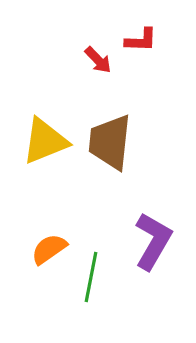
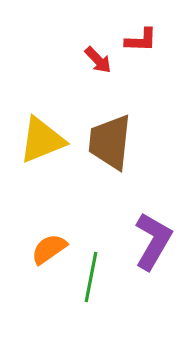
yellow triangle: moved 3 px left, 1 px up
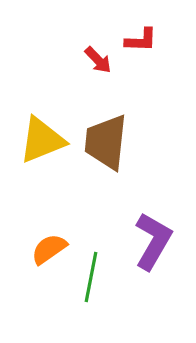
brown trapezoid: moved 4 px left
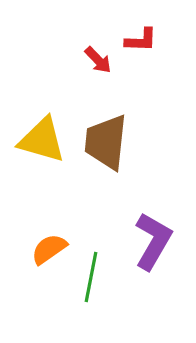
yellow triangle: rotated 38 degrees clockwise
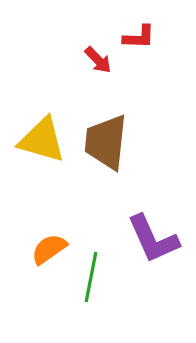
red L-shape: moved 2 px left, 3 px up
purple L-shape: moved 2 px up; rotated 126 degrees clockwise
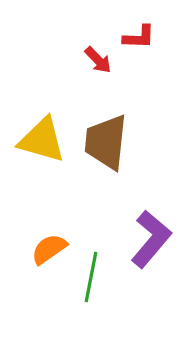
purple L-shape: moved 2 px left; rotated 116 degrees counterclockwise
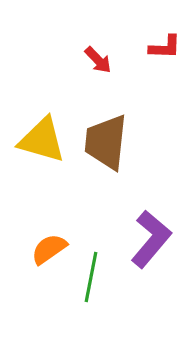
red L-shape: moved 26 px right, 10 px down
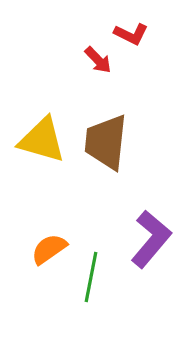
red L-shape: moved 34 px left, 13 px up; rotated 24 degrees clockwise
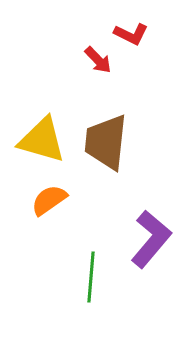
orange semicircle: moved 49 px up
green line: rotated 6 degrees counterclockwise
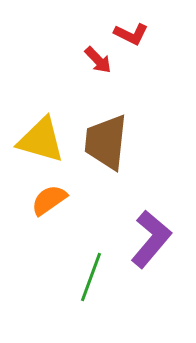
yellow triangle: moved 1 px left
green line: rotated 15 degrees clockwise
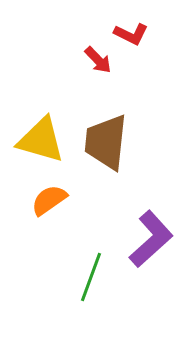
purple L-shape: rotated 8 degrees clockwise
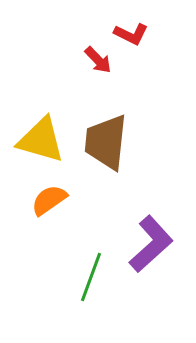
purple L-shape: moved 5 px down
